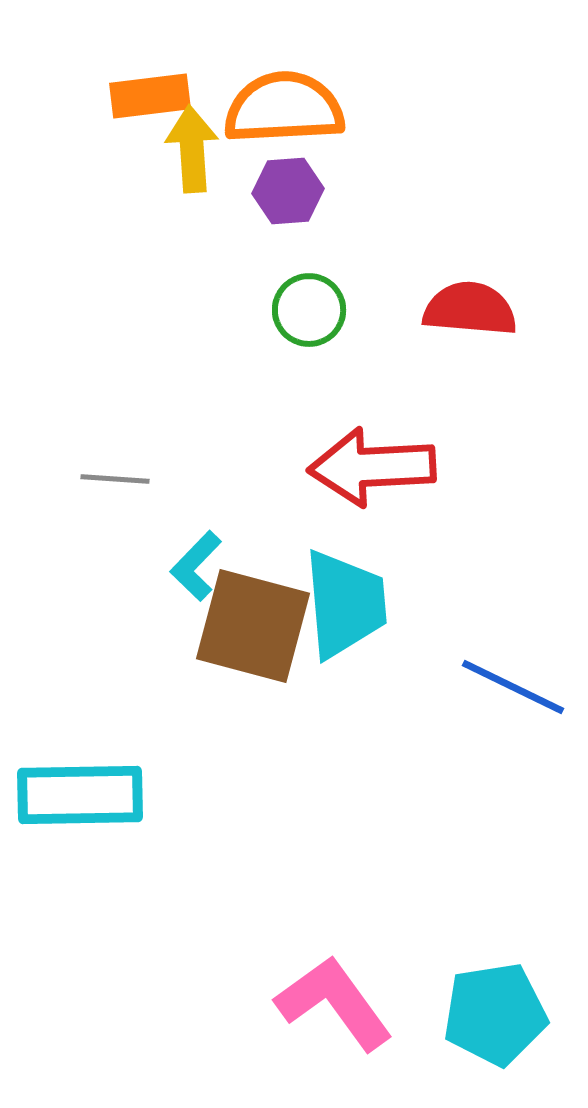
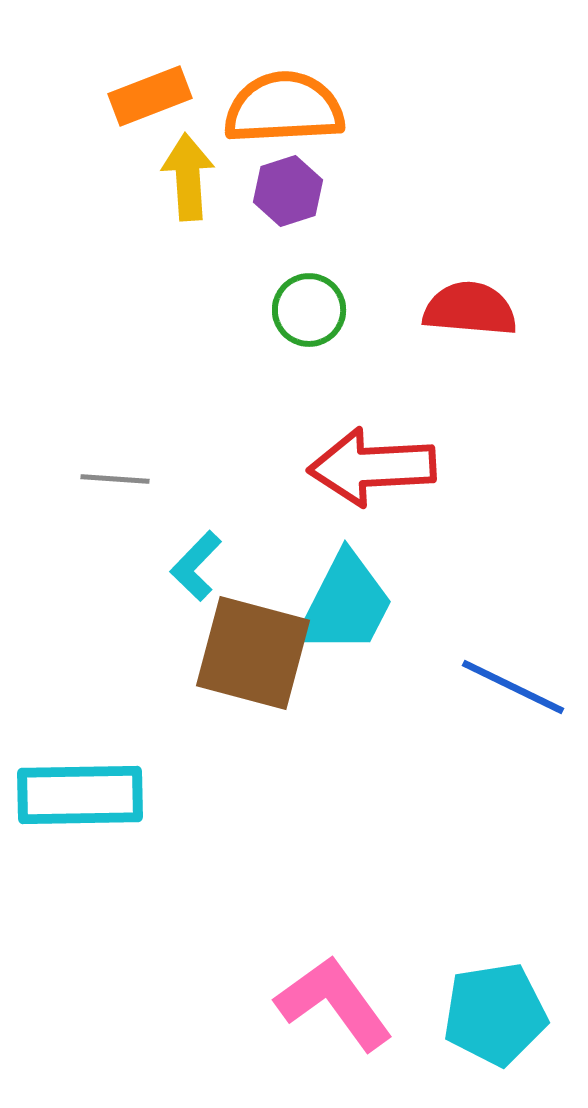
orange rectangle: rotated 14 degrees counterclockwise
yellow arrow: moved 4 px left, 28 px down
purple hexagon: rotated 14 degrees counterclockwise
cyan trapezoid: rotated 32 degrees clockwise
brown square: moved 27 px down
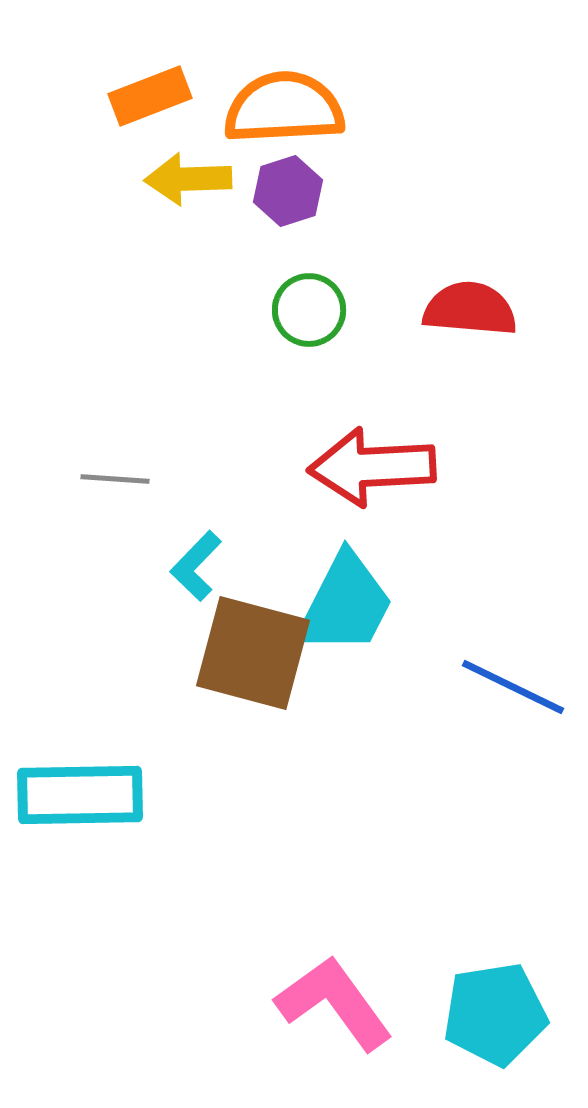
yellow arrow: moved 2 px down; rotated 88 degrees counterclockwise
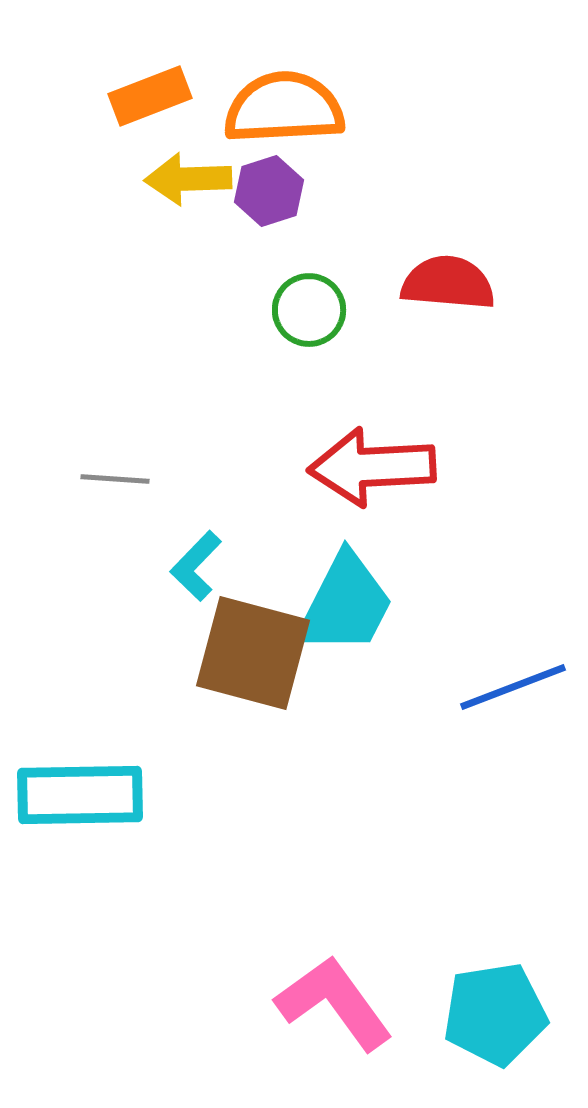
purple hexagon: moved 19 px left
red semicircle: moved 22 px left, 26 px up
blue line: rotated 47 degrees counterclockwise
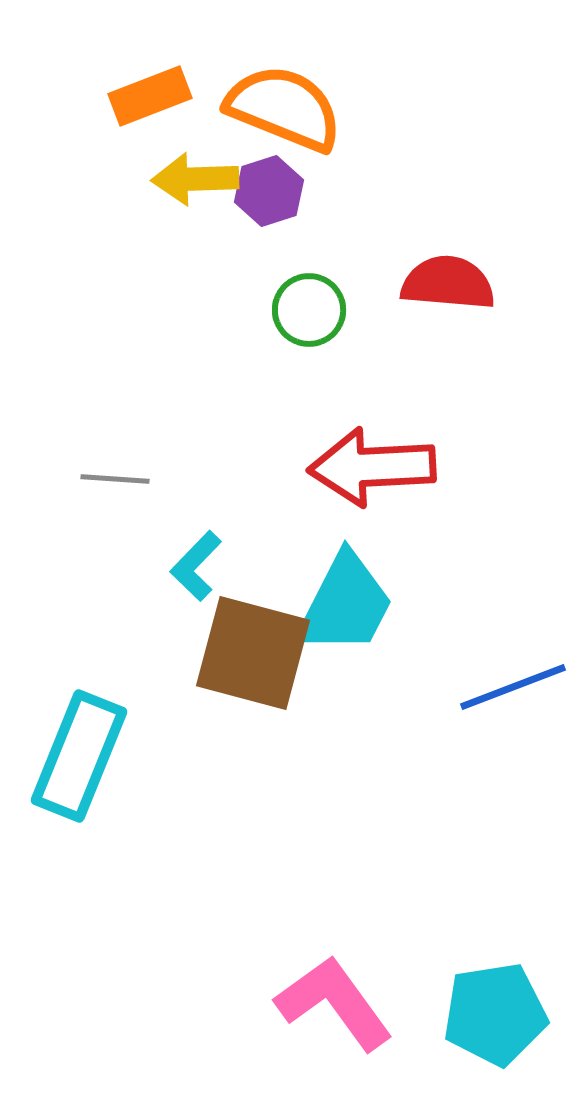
orange semicircle: rotated 25 degrees clockwise
yellow arrow: moved 7 px right
cyan rectangle: moved 1 px left, 39 px up; rotated 67 degrees counterclockwise
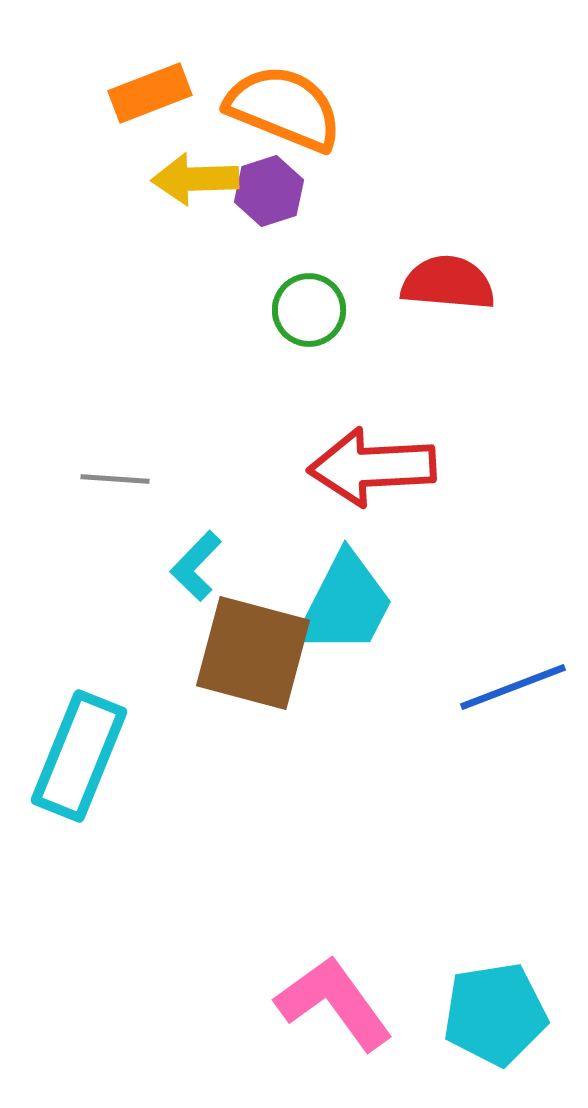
orange rectangle: moved 3 px up
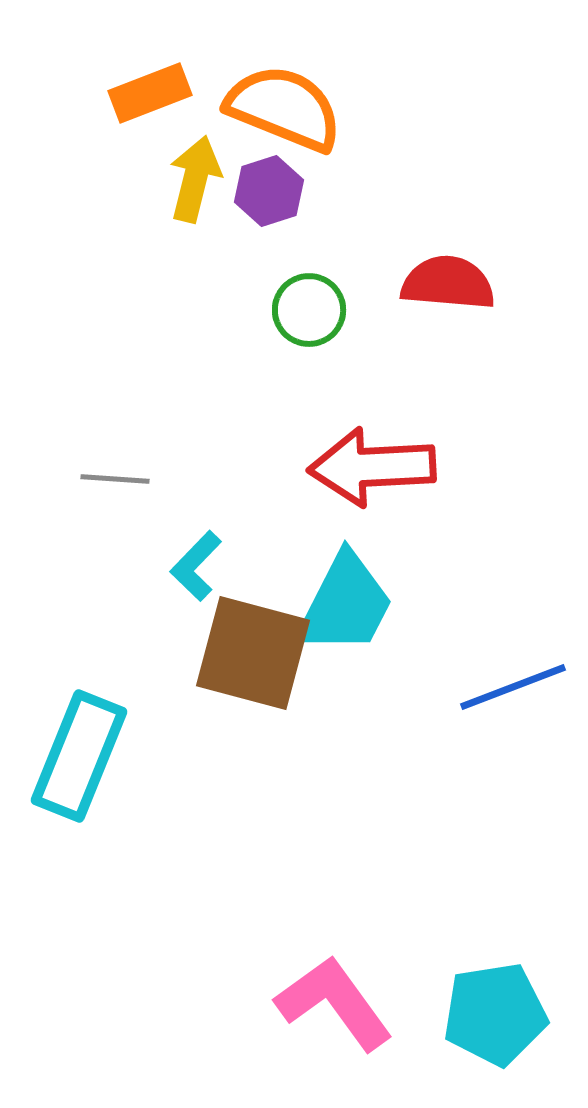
yellow arrow: rotated 106 degrees clockwise
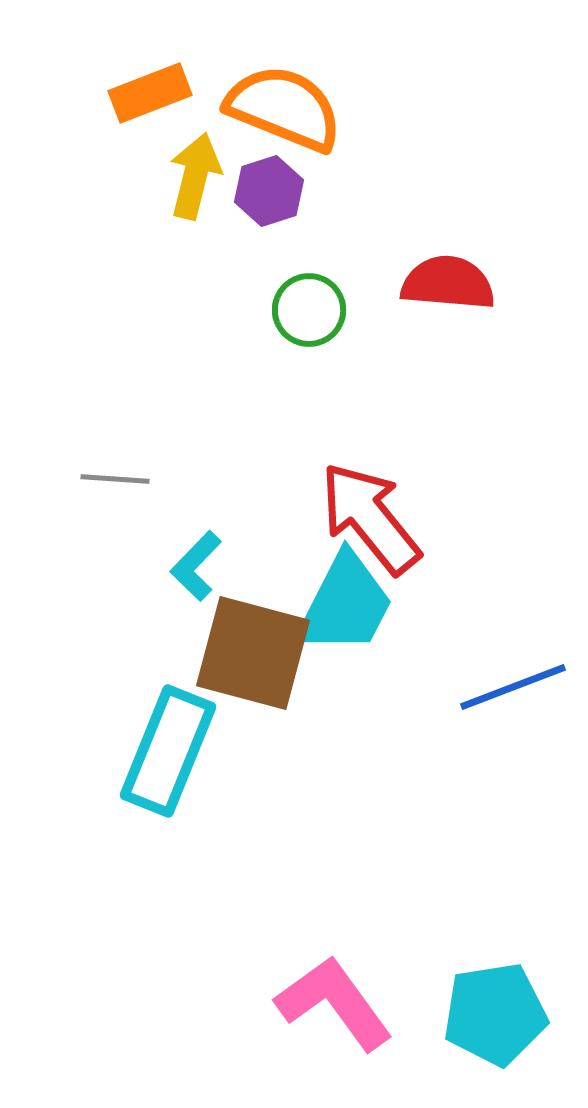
yellow arrow: moved 3 px up
red arrow: moved 2 px left, 51 px down; rotated 54 degrees clockwise
cyan rectangle: moved 89 px right, 5 px up
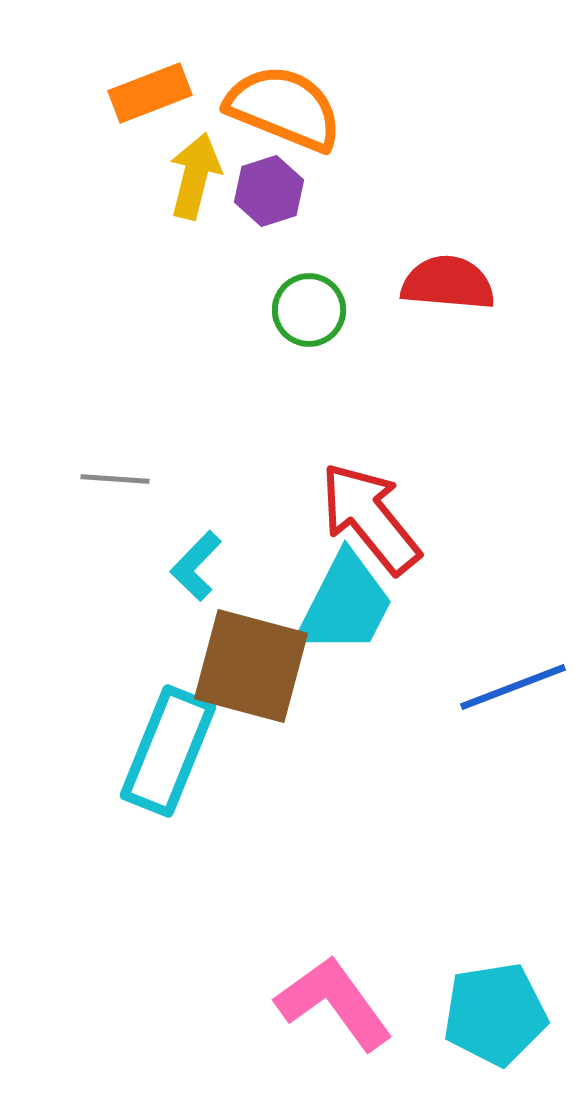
brown square: moved 2 px left, 13 px down
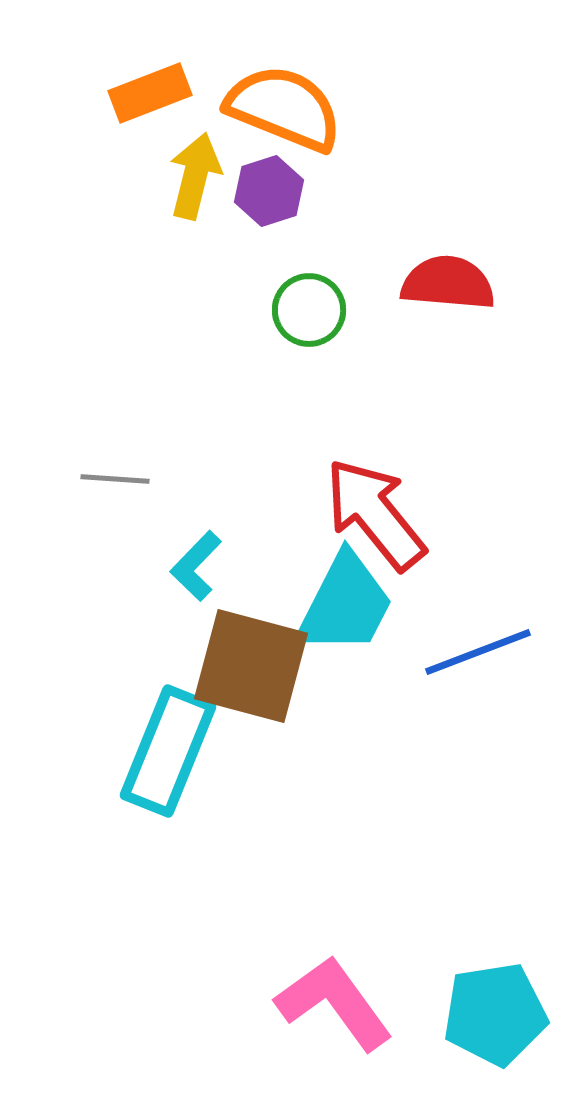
red arrow: moved 5 px right, 4 px up
blue line: moved 35 px left, 35 px up
